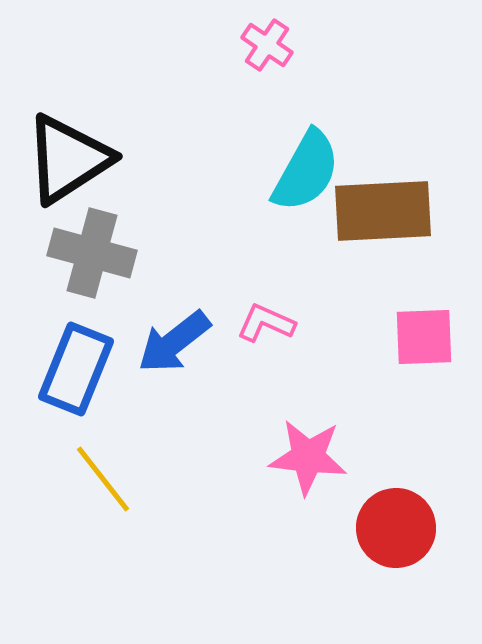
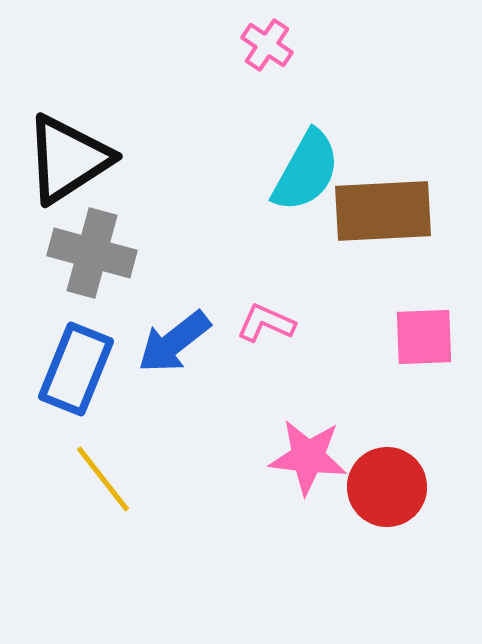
red circle: moved 9 px left, 41 px up
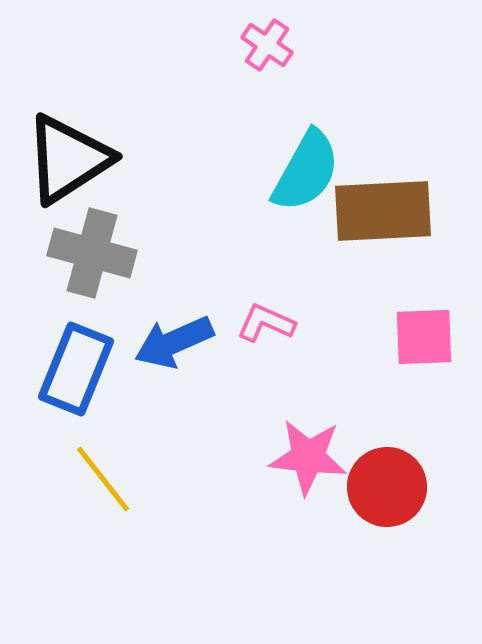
blue arrow: rotated 14 degrees clockwise
